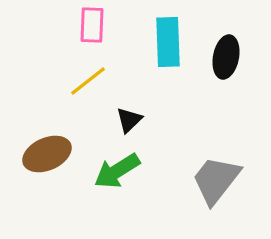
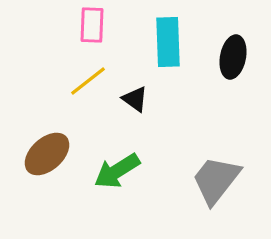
black ellipse: moved 7 px right
black triangle: moved 6 px right, 21 px up; rotated 40 degrees counterclockwise
brown ellipse: rotated 18 degrees counterclockwise
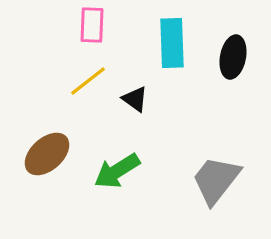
cyan rectangle: moved 4 px right, 1 px down
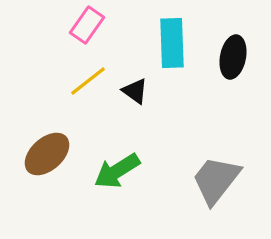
pink rectangle: moved 5 px left; rotated 33 degrees clockwise
black triangle: moved 8 px up
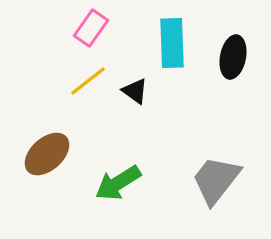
pink rectangle: moved 4 px right, 3 px down
green arrow: moved 1 px right, 12 px down
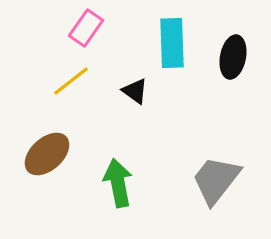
pink rectangle: moved 5 px left
yellow line: moved 17 px left
green arrow: rotated 111 degrees clockwise
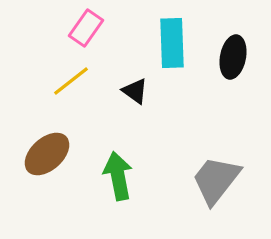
green arrow: moved 7 px up
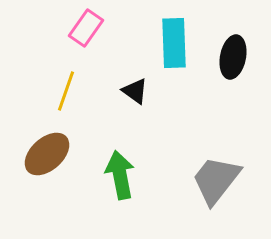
cyan rectangle: moved 2 px right
yellow line: moved 5 px left, 10 px down; rotated 33 degrees counterclockwise
green arrow: moved 2 px right, 1 px up
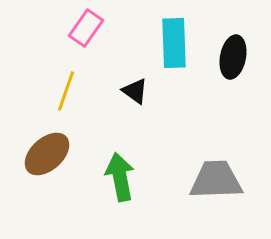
green arrow: moved 2 px down
gray trapezoid: rotated 50 degrees clockwise
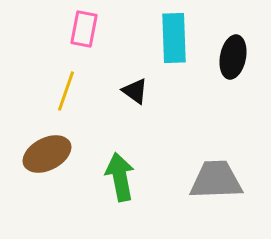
pink rectangle: moved 2 px left, 1 px down; rotated 24 degrees counterclockwise
cyan rectangle: moved 5 px up
brown ellipse: rotated 15 degrees clockwise
